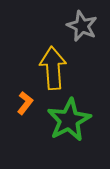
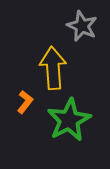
orange L-shape: moved 1 px up
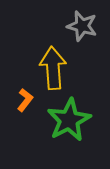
gray star: rotated 8 degrees counterclockwise
orange L-shape: moved 2 px up
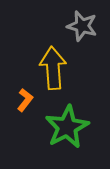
green star: moved 2 px left, 7 px down
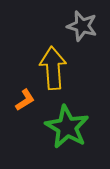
orange L-shape: rotated 20 degrees clockwise
green star: rotated 15 degrees counterclockwise
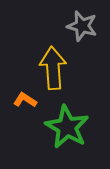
orange L-shape: rotated 115 degrees counterclockwise
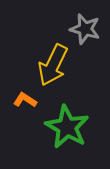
gray star: moved 3 px right, 3 px down
yellow arrow: moved 3 px up; rotated 150 degrees counterclockwise
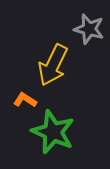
gray star: moved 4 px right
green star: moved 14 px left, 5 px down; rotated 6 degrees counterclockwise
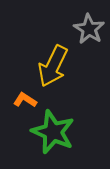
gray star: rotated 16 degrees clockwise
yellow arrow: moved 1 px down
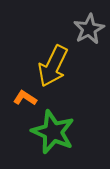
gray star: rotated 12 degrees clockwise
orange L-shape: moved 2 px up
